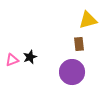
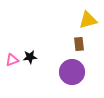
black star: rotated 16 degrees clockwise
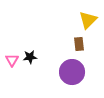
yellow triangle: rotated 30 degrees counterclockwise
pink triangle: rotated 40 degrees counterclockwise
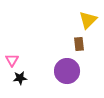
black star: moved 10 px left, 21 px down
purple circle: moved 5 px left, 1 px up
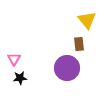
yellow triangle: moved 1 px left; rotated 24 degrees counterclockwise
pink triangle: moved 2 px right, 1 px up
purple circle: moved 3 px up
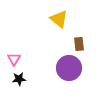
yellow triangle: moved 28 px left, 1 px up; rotated 12 degrees counterclockwise
purple circle: moved 2 px right
black star: moved 1 px left, 1 px down
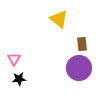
brown rectangle: moved 3 px right
purple circle: moved 10 px right
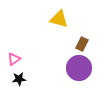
yellow triangle: rotated 24 degrees counterclockwise
brown rectangle: rotated 32 degrees clockwise
pink triangle: rotated 24 degrees clockwise
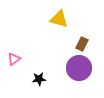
black star: moved 20 px right
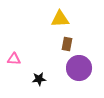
yellow triangle: moved 1 px right; rotated 18 degrees counterclockwise
brown rectangle: moved 15 px left; rotated 16 degrees counterclockwise
pink triangle: rotated 40 degrees clockwise
